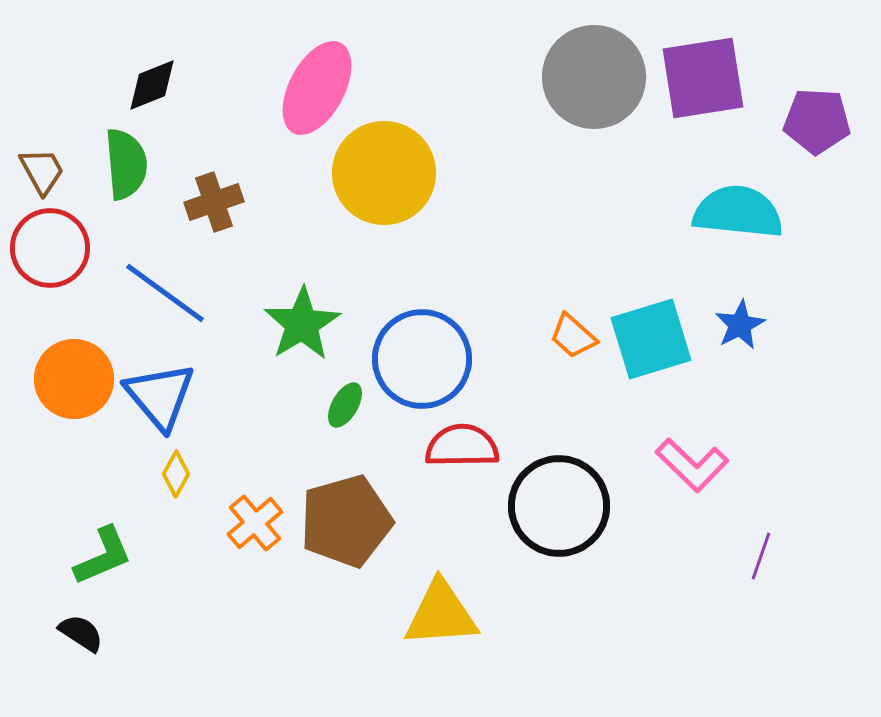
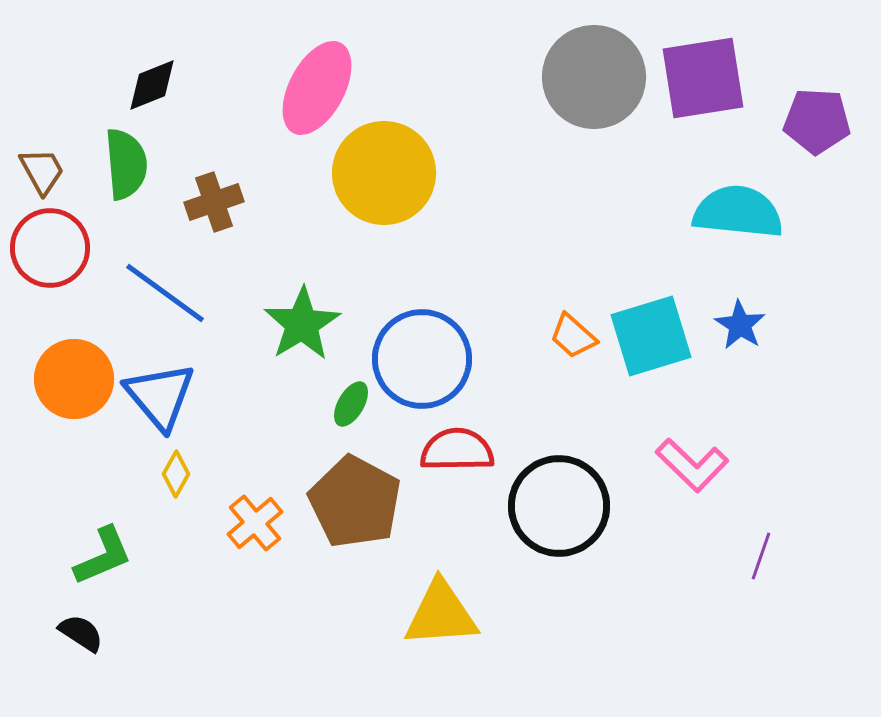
blue star: rotated 12 degrees counterclockwise
cyan square: moved 3 px up
green ellipse: moved 6 px right, 1 px up
red semicircle: moved 5 px left, 4 px down
brown pentagon: moved 9 px right, 19 px up; rotated 28 degrees counterclockwise
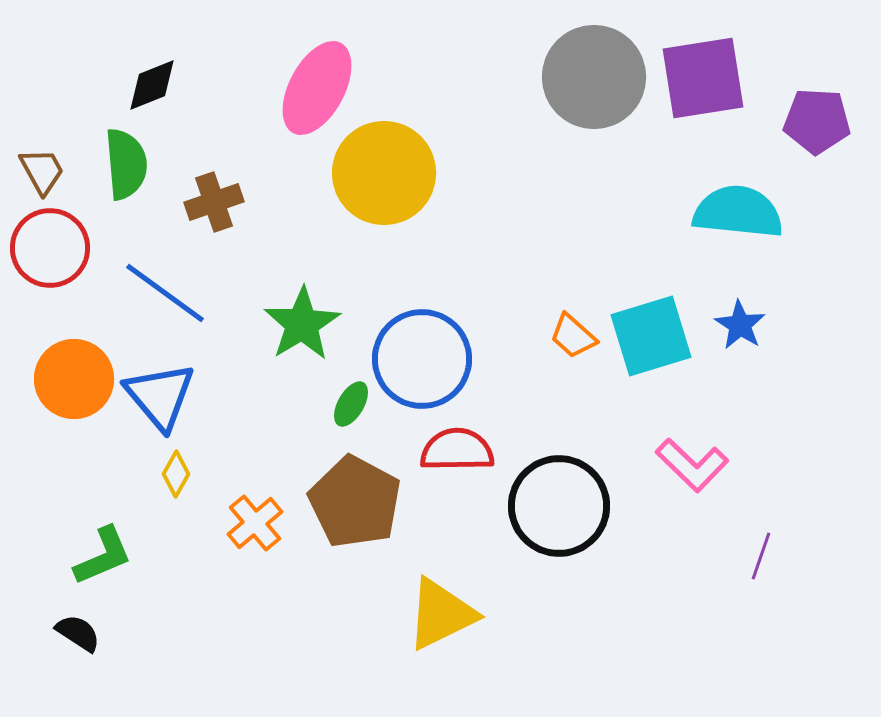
yellow triangle: rotated 22 degrees counterclockwise
black semicircle: moved 3 px left
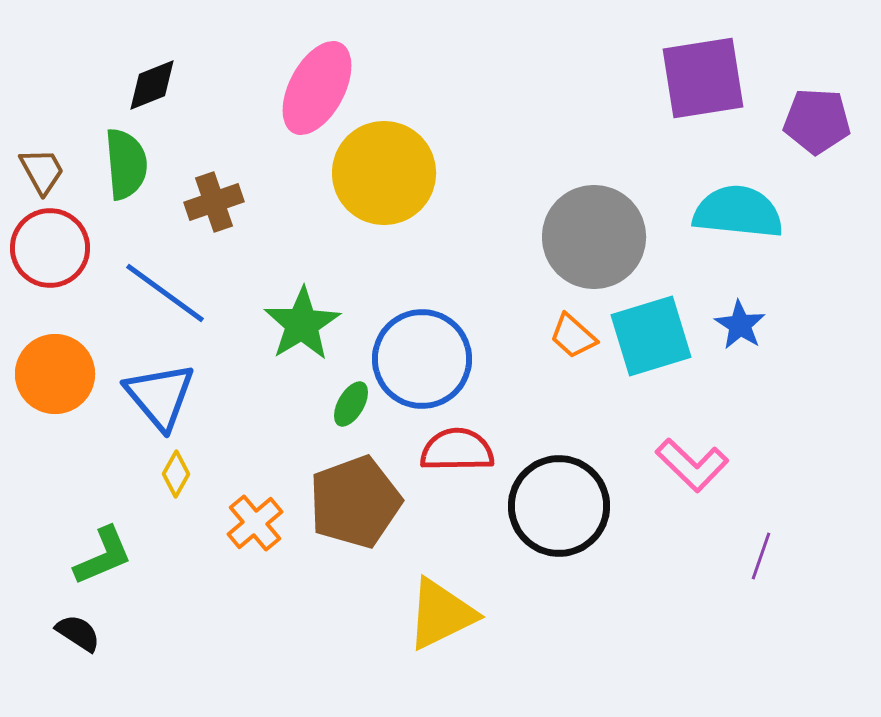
gray circle: moved 160 px down
orange circle: moved 19 px left, 5 px up
brown pentagon: rotated 24 degrees clockwise
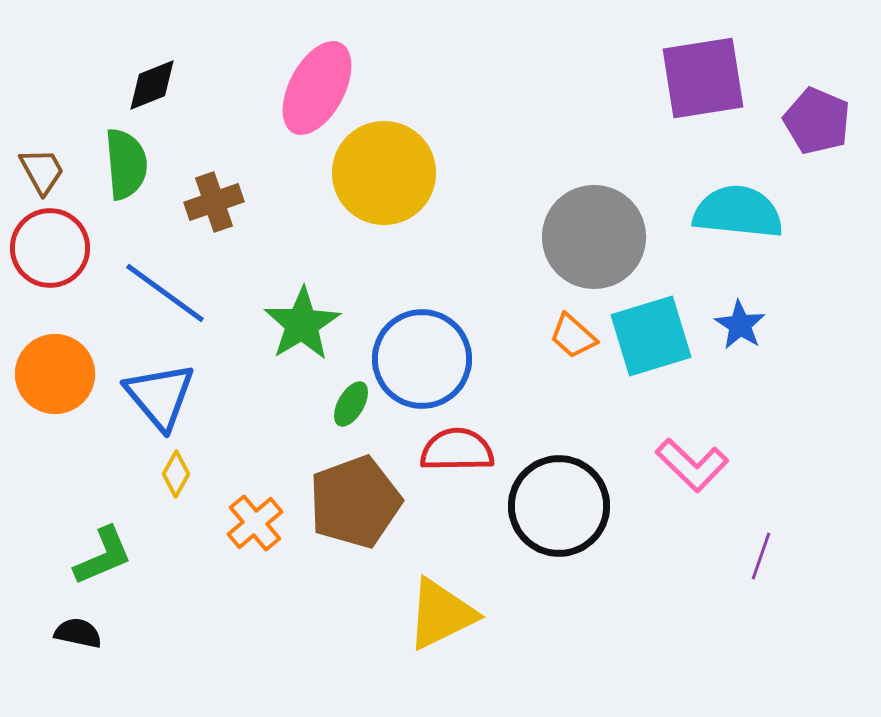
purple pentagon: rotated 20 degrees clockwise
black semicircle: rotated 21 degrees counterclockwise
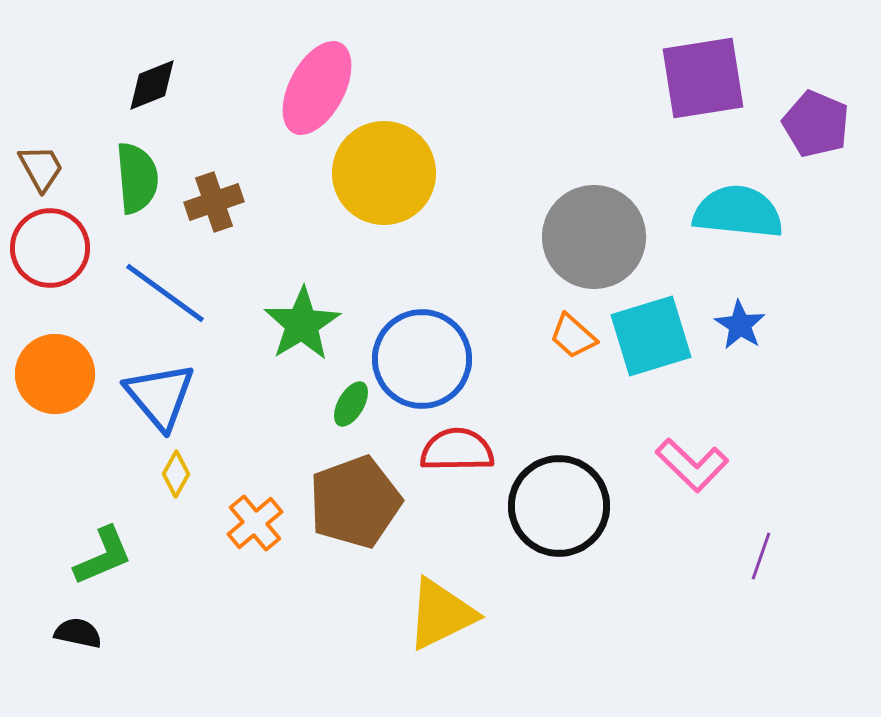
purple pentagon: moved 1 px left, 3 px down
green semicircle: moved 11 px right, 14 px down
brown trapezoid: moved 1 px left, 3 px up
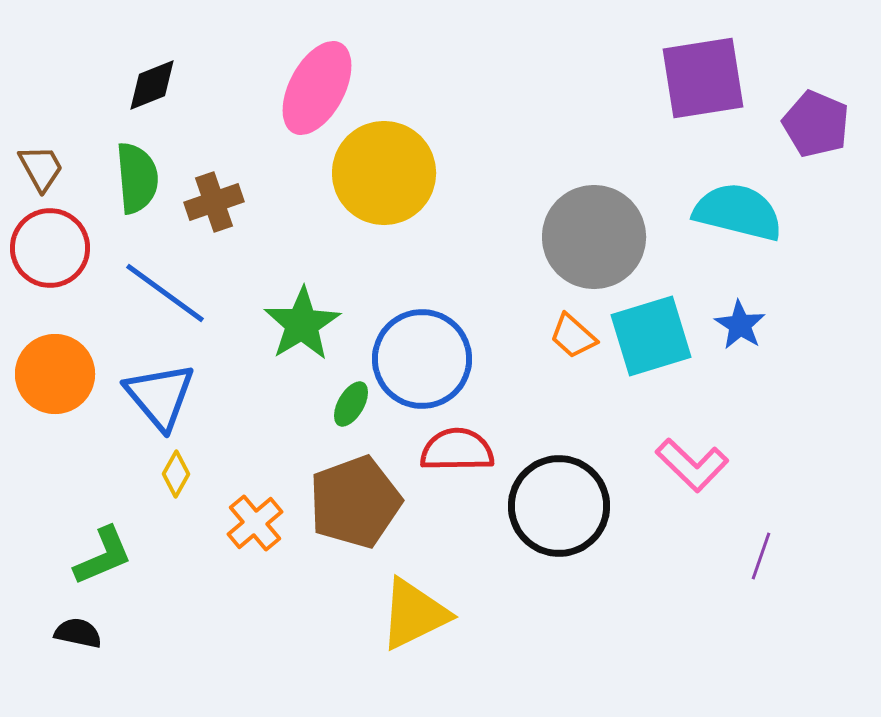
cyan semicircle: rotated 8 degrees clockwise
yellow triangle: moved 27 px left
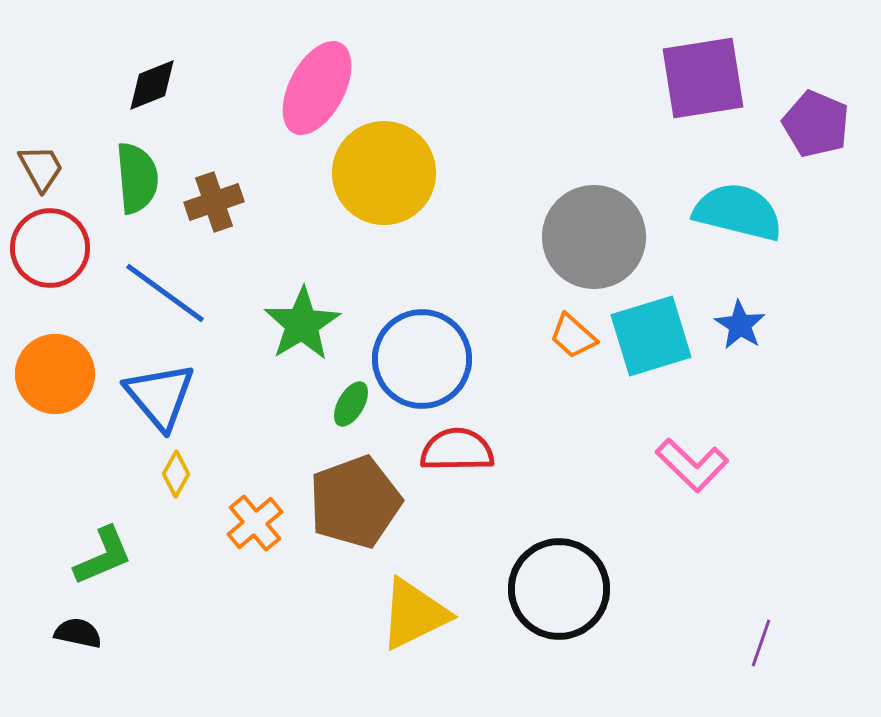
black circle: moved 83 px down
purple line: moved 87 px down
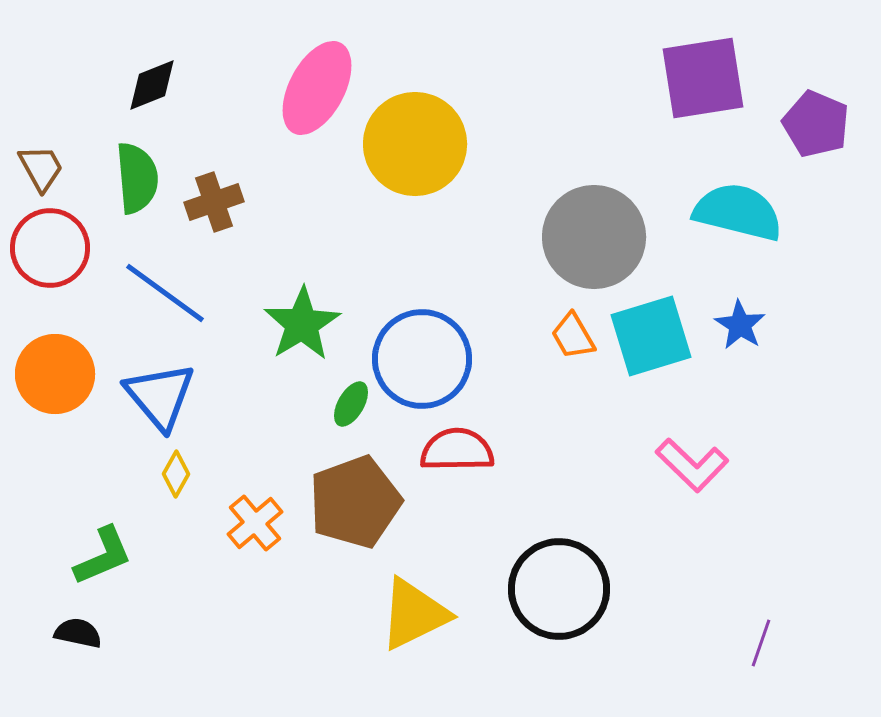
yellow circle: moved 31 px right, 29 px up
orange trapezoid: rotated 18 degrees clockwise
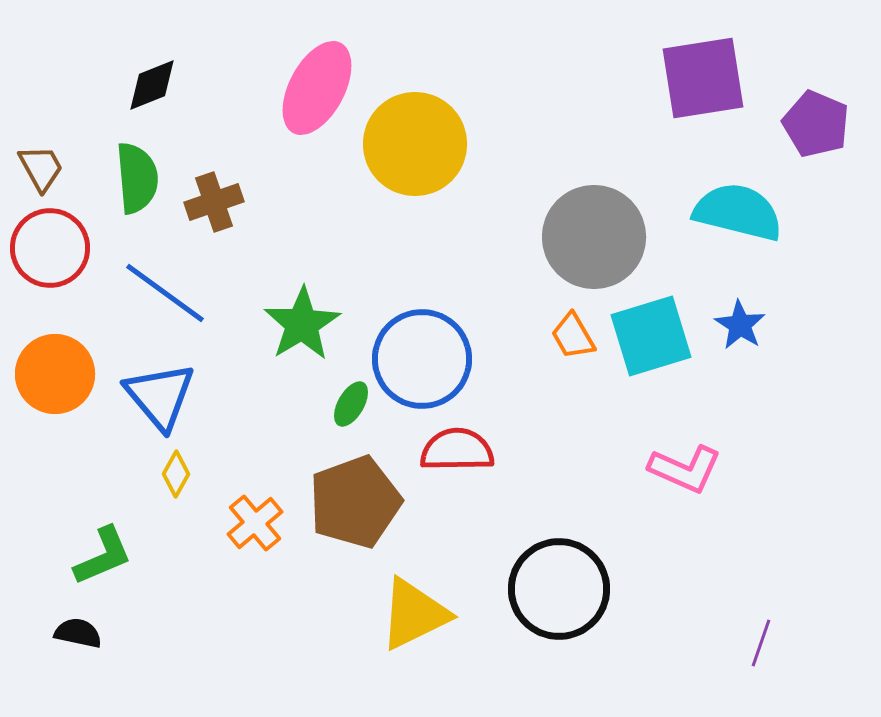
pink L-shape: moved 7 px left, 4 px down; rotated 20 degrees counterclockwise
